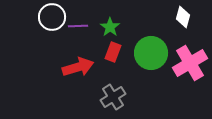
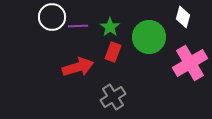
green circle: moved 2 px left, 16 px up
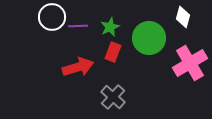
green star: rotated 12 degrees clockwise
green circle: moved 1 px down
gray cross: rotated 15 degrees counterclockwise
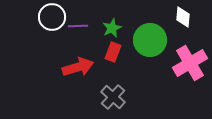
white diamond: rotated 10 degrees counterclockwise
green star: moved 2 px right, 1 px down
green circle: moved 1 px right, 2 px down
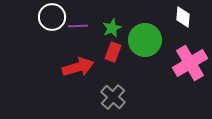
green circle: moved 5 px left
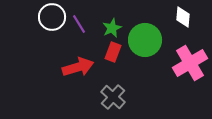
purple line: moved 1 px right, 2 px up; rotated 60 degrees clockwise
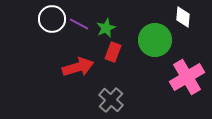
white circle: moved 2 px down
purple line: rotated 30 degrees counterclockwise
green star: moved 6 px left
green circle: moved 10 px right
pink cross: moved 3 px left, 14 px down
gray cross: moved 2 px left, 3 px down
